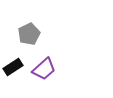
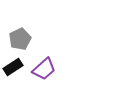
gray pentagon: moved 9 px left, 5 px down
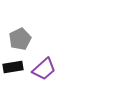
black rectangle: rotated 24 degrees clockwise
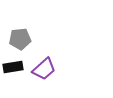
gray pentagon: rotated 20 degrees clockwise
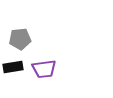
purple trapezoid: rotated 35 degrees clockwise
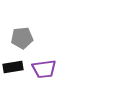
gray pentagon: moved 2 px right, 1 px up
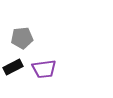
black rectangle: rotated 18 degrees counterclockwise
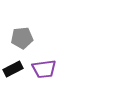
black rectangle: moved 2 px down
